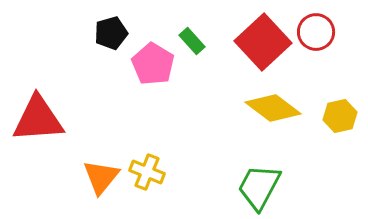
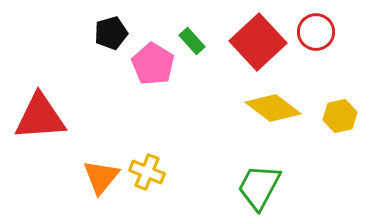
red square: moved 5 px left
red triangle: moved 2 px right, 2 px up
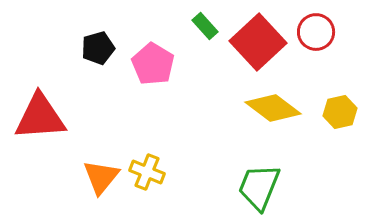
black pentagon: moved 13 px left, 15 px down
green rectangle: moved 13 px right, 15 px up
yellow hexagon: moved 4 px up
green trapezoid: rotated 6 degrees counterclockwise
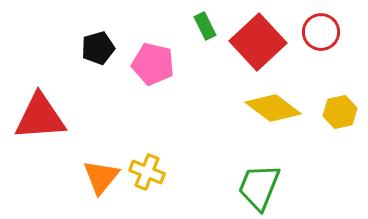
green rectangle: rotated 16 degrees clockwise
red circle: moved 5 px right
pink pentagon: rotated 18 degrees counterclockwise
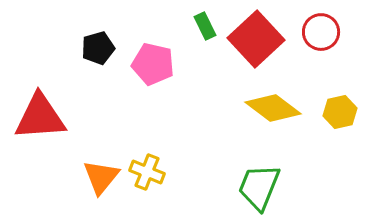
red square: moved 2 px left, 3 px up
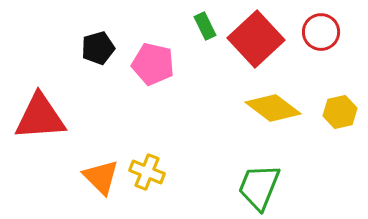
orange triangle: rotated 24 degrees counterclockwise
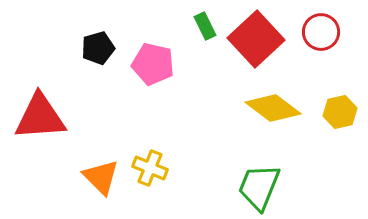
yellow cross: moved 3 px right, 4 px up
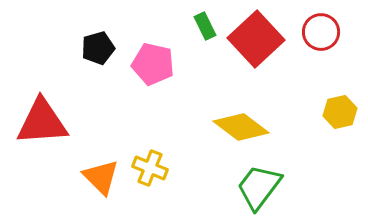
yellow diamond: moved 32 px left, 19 px down
red triangle: moved 2 px right, 5 px down
green trapezoid: rotated 15 degrees clockwise
